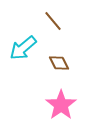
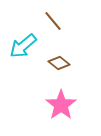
cyan arrow: moved 2 px up
brown diamond: rotated 25 degrees counterclockwise
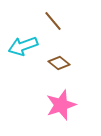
cyan arrow: rotated 20 degrees clockwise
pink star: rotated 16 degrees clockwise
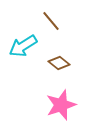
brown line: moved 2 px left
cyan arrow: rotated 12 degrees counterclockwise
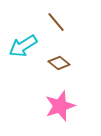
brown line: moved 5 px right, 1 px down
pink star: moved 1 px left, 1 px down
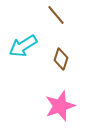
brown line: moved 7 px up
brown diamond: moved 2 px right, 4 px up; rotated 70 degrees clockwise
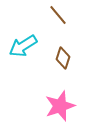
brown line: moved 2 px right
brown diamond: moved 2 px right, 1 px up
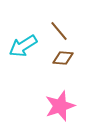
brown line: moved 1 px right, 16 px down
brown diamond: rotated 75 degrees clockwise
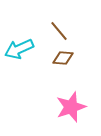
cyan arrow: moved 4 px left, 3 px down; rotated 8 degrees clockwise
pink star: moved 11 px right, 1 px down
